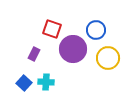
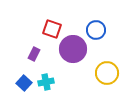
yellow circle: moved 1 px left, 15 px down
cyan cross: rotated 14 degrees counterclockwise
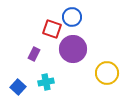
blue circle: moved 24 px left, 13 px up
blue square: moved 6 px left, 4 px down
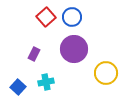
red square: moved 6 px left, 12 px up; rotated 30 degrees clockwise
purple circle: moved 1 px right
yellow circle: moved 1 px left
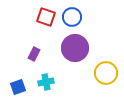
red square: rotated 30 degrees counterclockwise
purple circle: moved 1 px right, 1 px up
blue square: rotated 28 degrees clockwise
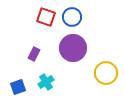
purple circle: moved 2 px left
cyan cross: rotated 21 degrees counterclockwise
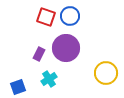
blue circle: moved 2 px left, 1 px up
purple circle: moved 7 px left
purple rectangle: moved 5 px right
cyan cross: moved 3 px right, 3 px up
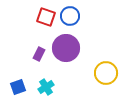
cyan cross: moved 3 px left, 8 px down
